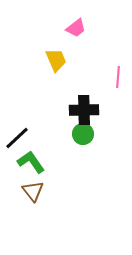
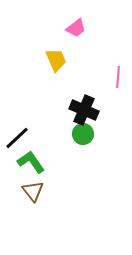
black cross: rotated 24 degrees clockwise
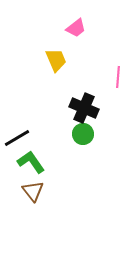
black cross: moved 2 px up
black line: rotated 12 degrees clockwise
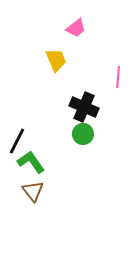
black cross: moved 1 px up
black line: moved 3 px down; rotated 32 degrees counterclockwise
